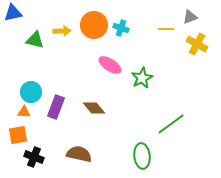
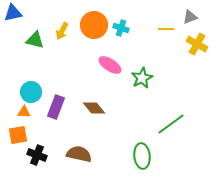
yellow arrow: rotated 120 degrees clockwise
black cross: moved 3 px right, 2 px up
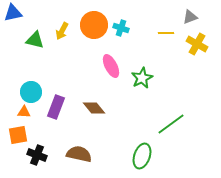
yellow line: moved 4 px down
pink ellipse: moved 1 px right, 1 px down; rotated 30 degrees clockwise
green ellipse: rotated 25 degrees clockwise
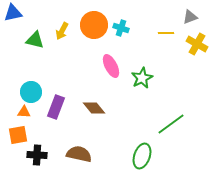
black cross: rotated 18 degrees counterclockwise
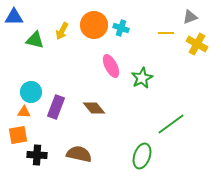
blue triangle: moved 1 px right, 4 px down; rotated 12 degrees clockwise
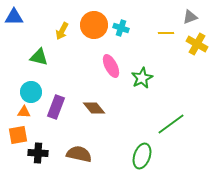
green triangle: moved 4 px right, 17 px down
black cross: moved 1 px right, 2 px up
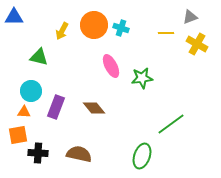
green star: rotated 20 degrees clockwise
cyan circle: moved 1 px up
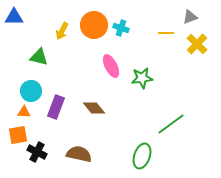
yellow cross: rotated 15 degrees clockwise
black cross: moved 1 px left, 1 px up; rotated 24 degrees clockwise
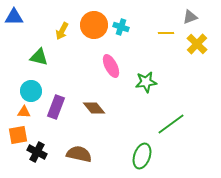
cyan cross: moved 1 px up
green star: moved 4 px right, 4 px down
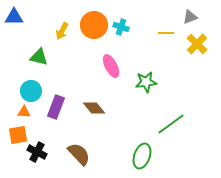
brown semicircle: rotated 35 degrees clockwise
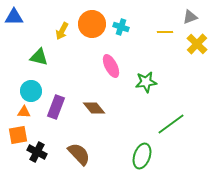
orange circle: moved 2 px left, 1 px up
yellow line: moved 1 px left, 1 px up
